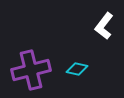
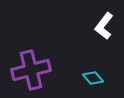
cyan diamond: moved 16 px right, 9 px down; rotated 35 degrees clockwise
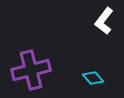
white L-shape: moved 5 px up
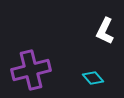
white L-shape: moved 1 px right, 10 px down; rotated 12 degrees counterclockwise
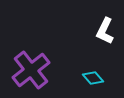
purple cross: rotated 24 degrees counterclockwise
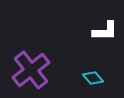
white L-shape: rotated 116 degrees counterclockwise
